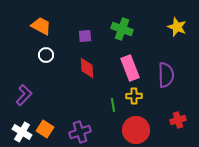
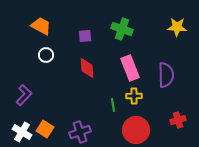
yellow star: rotated 18 degrees counterclockwise
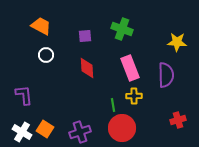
yellow star: moved 15 px down
purple L-shape: rotated 50 degrees counterclockwise
red circle: moved 14 px left, 2 px up
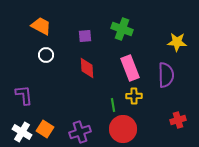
red circle: moved 1 px right, 1 px down
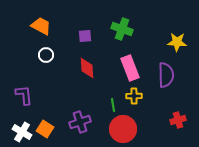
purple cross: moved 10 px up
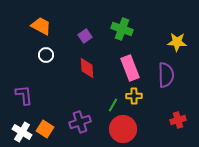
purple square: rotated 32 degrees counterclockwise
green line: rotated 40 degrees clockwise
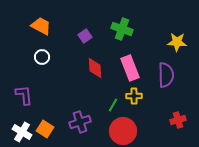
white circle: moved 4 px left, 2 px down
red diamond: moved 8 px right
red circle: moved 2 px down
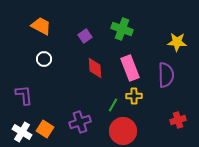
white circle: moved 2 px right, 2 px down
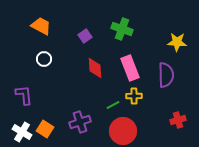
green line: rotated 32 degrees clockwise
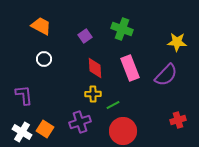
purple semicircle: rotated 45 degrees clockwise
yellow cross: moved 41 px left, 2 px up
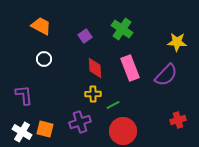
green cross: rotated 15 degrees clockwise
orange square: rotated 18 degrees counterclockwise
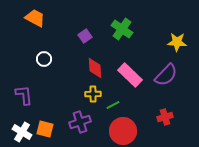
orange trapezoid: moved 6 px left, 8 px up
pink rectangle: moved 7 px down; rotated 25 degrees counterclockwise
red cross: moved 13 px left, 3 px up
